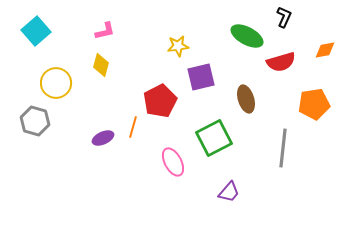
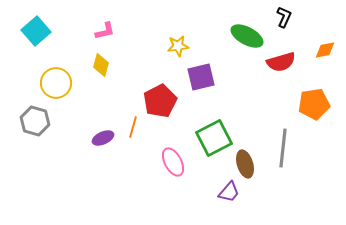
brown ellipse: moved 1 px left, 65 px down
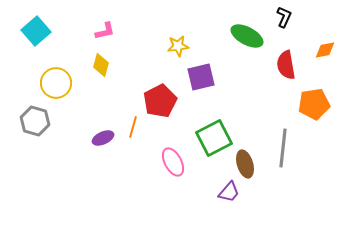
red semicircle: moved 5 px right, 3 px down; rotated 96 degrees clockwise
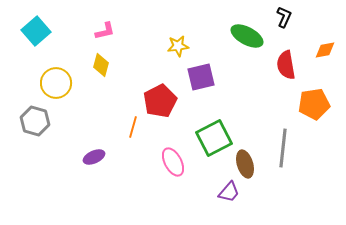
purple ellipse: moved 9 px left, 19 px down
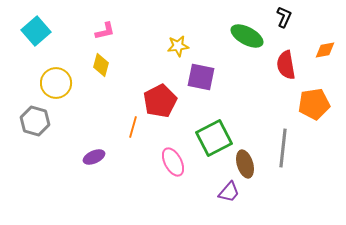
purple square: rotated 24 degrees clockwise
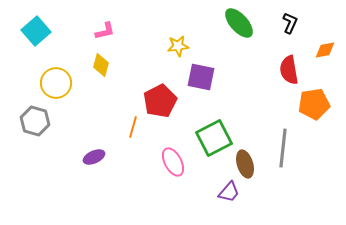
black L-shape: moved 6 px right, 6 px down
green ellipse: moved 8 px left, 13 px up; rotated 20 degrees clockwise
red semicircle: moved 3 px right, 5 px down
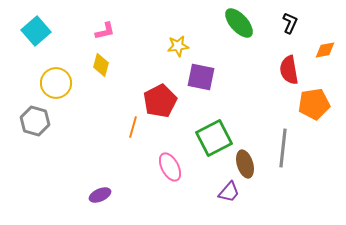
purple ellipse: moved 6 px right, 38 px down
pink ellipse: moved 3 px left, 5 px down
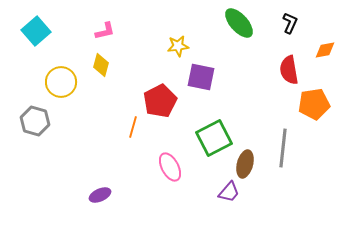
yellow circle: moved 5 px right, 1 px up
brown ellipse: rotated 32 degrees clockwise
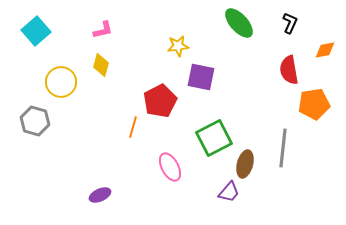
pink L-shape: moved 2 px left, 1 px up
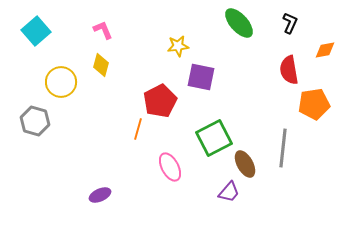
pink L-shape: rotated 100 degrees counterclockwise
orange line: moved 5 px right, 2 px down
brown ellipse: rotated 44 degrees counterclockwise
